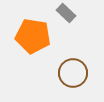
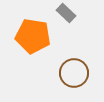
brown circle: moved 1 px right
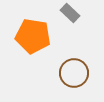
gray rectangle: moved 4 px right
